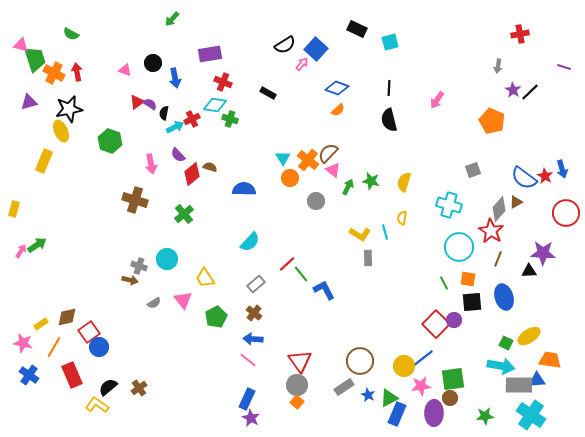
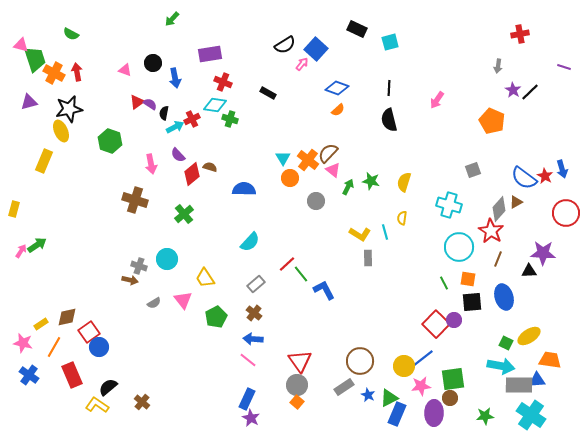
brown cross at (139, 388): moved 3 px right, 14 px down; rotated 14 degrees counterclockwise
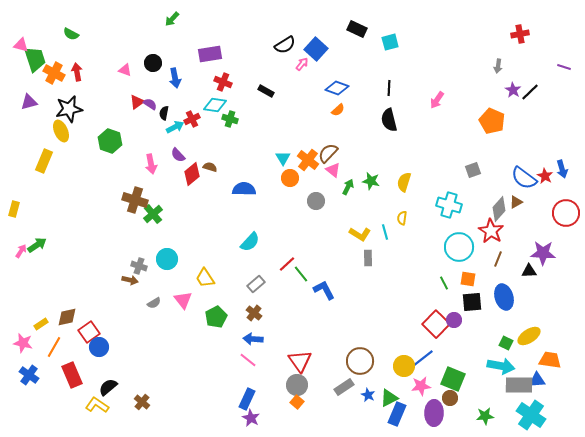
black rectangle at (268, 93): moved 2 px left, 2 px up
green cross at (184, 214): moved 31 px left
green square at (453, 379): rotated 30 degrees clockwise
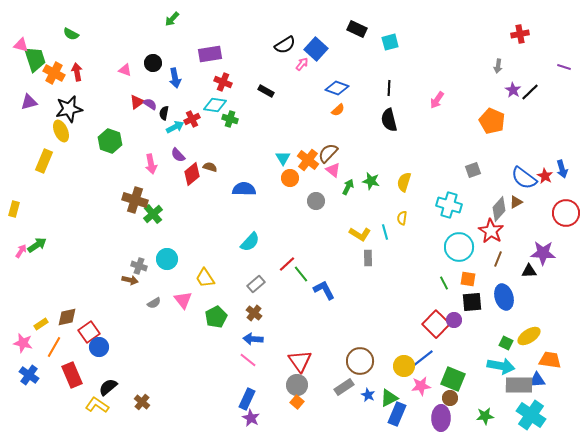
purple ellipse at (434, 413): moved 7 px right, 5 px down
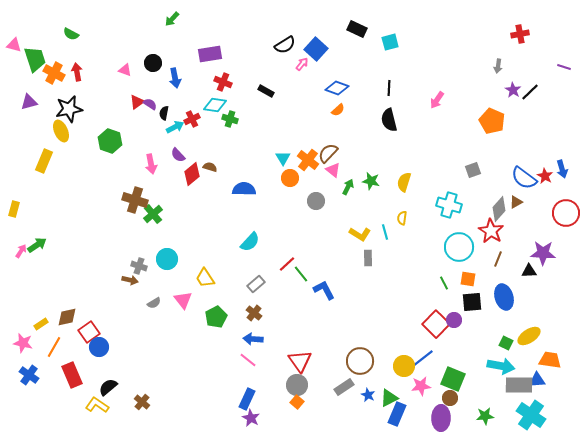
pink triangle at (21, 45): moved 7 px left
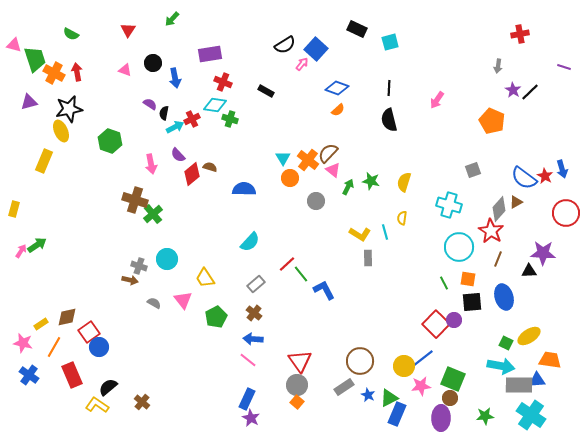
red triangle at (137, 102): moved 9 px left, 72 px up; rotated 21 degrees counterclockwise
gray semicircle at (154, 303): rotated 120 degrees counterclockwise
